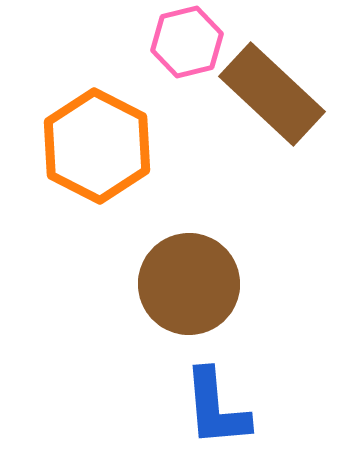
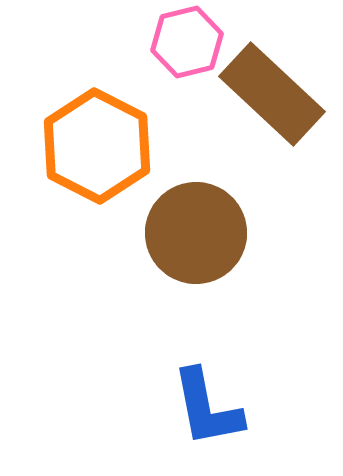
brown circle: moved 7 px right, 51 px up
blue L-shape: moved 9 px left; rotated 6 degrees counterclockwise
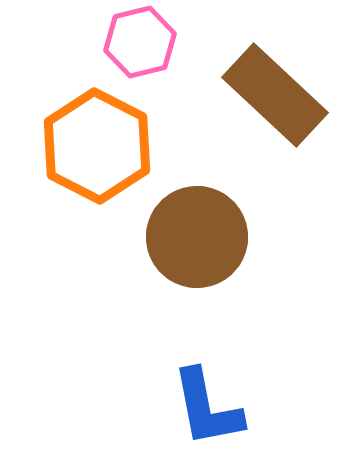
pink hexagon: moved 47 px left
brown rectangle: moved 3 px right, 1 px down
brown circle: moved 1 px right, 4 px down
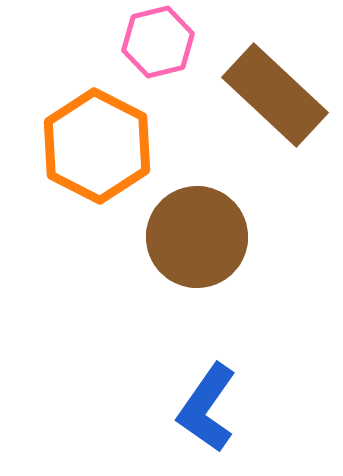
pink hexagon: moved 18 px right
blue L-shape: rotated 46 degrees clockwise
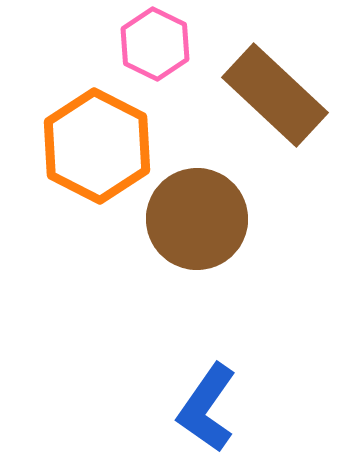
pink hexagon: moved 3 px left, 2 px down; rotated 20 degrees counterclockwise
brown circle: moved 18 px up
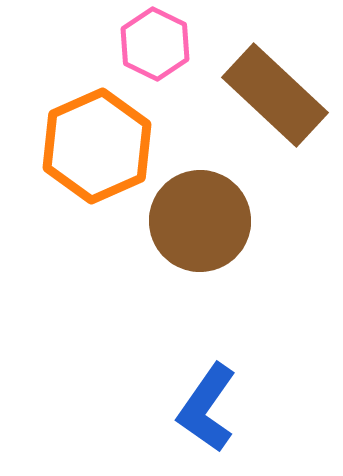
orange hexagon: rotated 9 degrees clockwise
brown circle: moved 3 px right, 2 px down
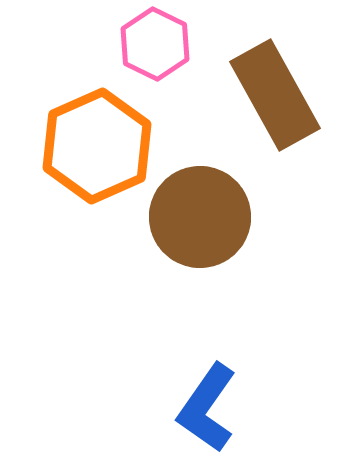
brown rectangle: rotated 18 degrees clockwise
brown circle: moved 4 px up
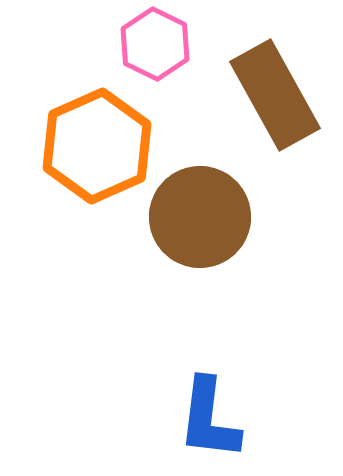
blue L-shape: moved 2 px right, 11 px down; rotated 28 degrees counterclockwise
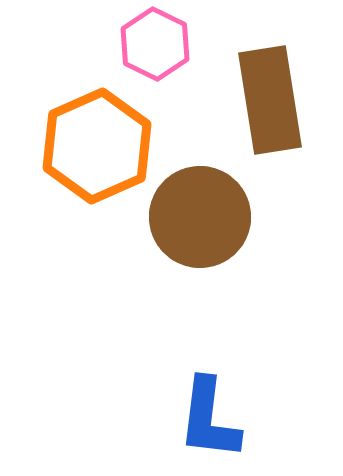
brown rectangle: moved 5 px left, 5 px down; rotated 20 degrees clockwise
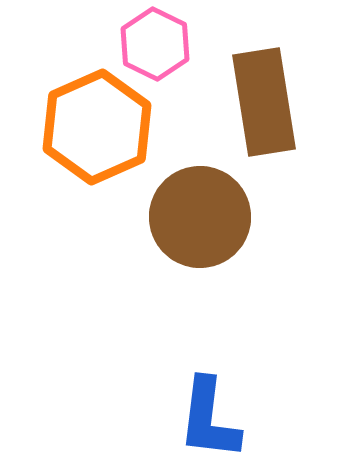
brown rectangle: moved 6 px left, 2 px down
orange hexagon: moved 19 px up
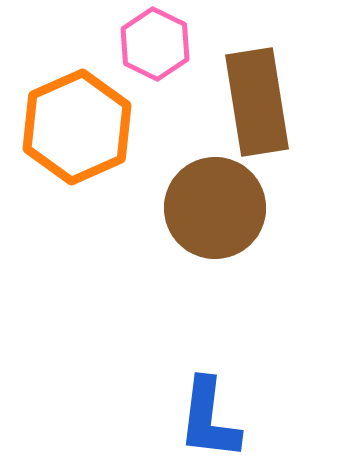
brown rectangle: moved 7 px left
orange hexagon: moved 20 px left
brown circle: moved 15 px right, 9 px up
